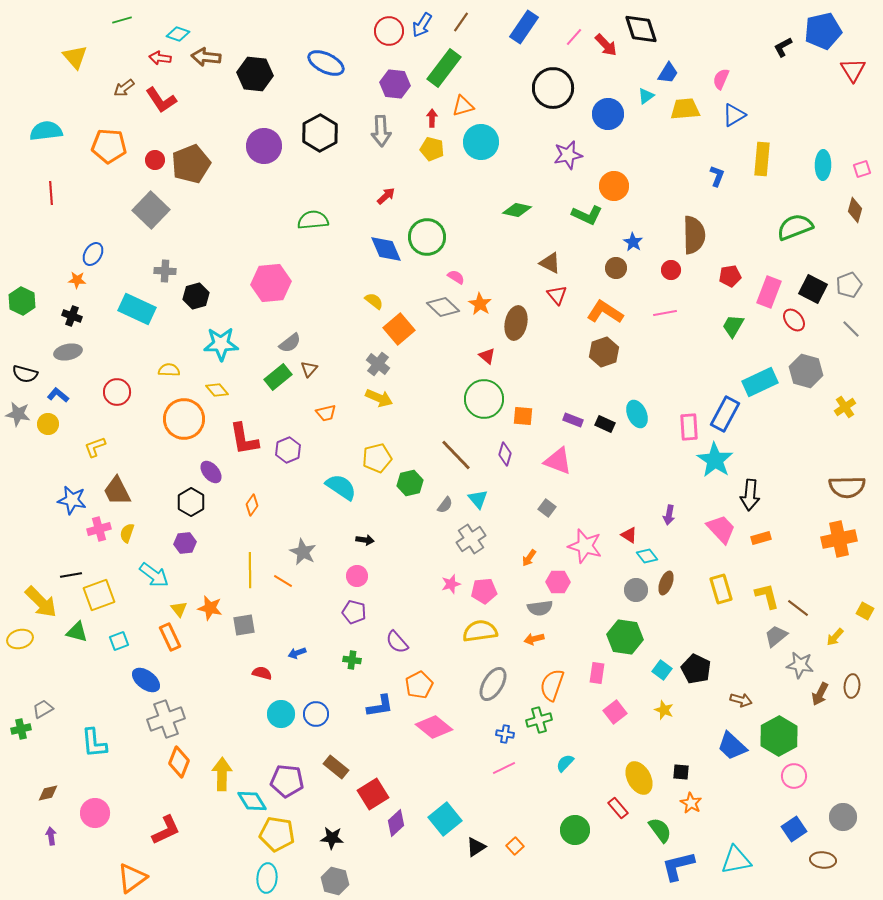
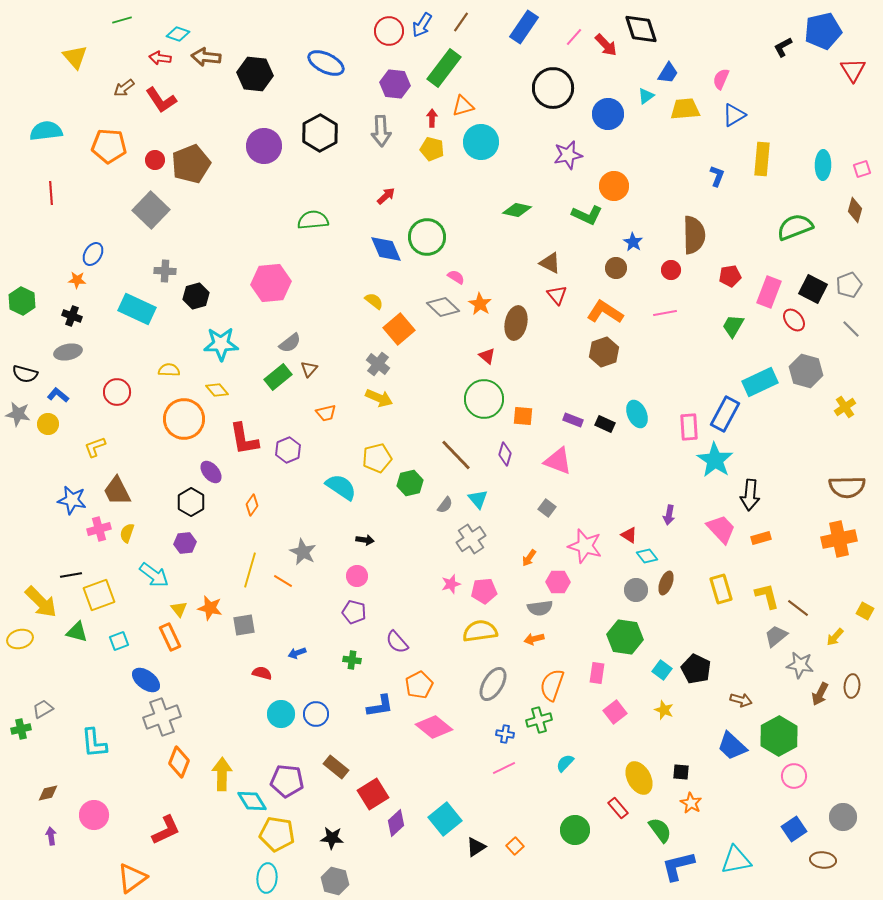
yellow line at (250, 570): rotated 16 degrees clockwise
gray cross at (166, 719): moved 4 px left, 2 px up
pink circle at (95, 813): moved 1 px left, 2 px down
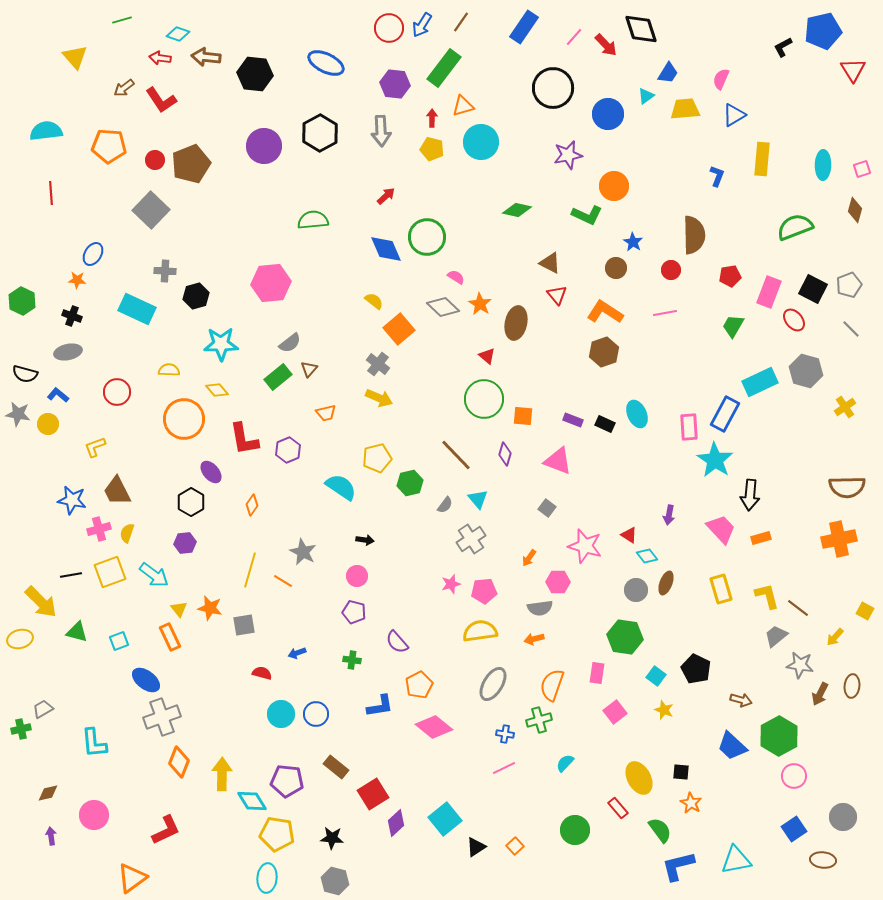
red circle at (389, 31): moved 3 px up
yellow square at (99, 595): moved 11 px right, 23 px up
cyan square at (662, 670): moved 6 px left, 6 px down
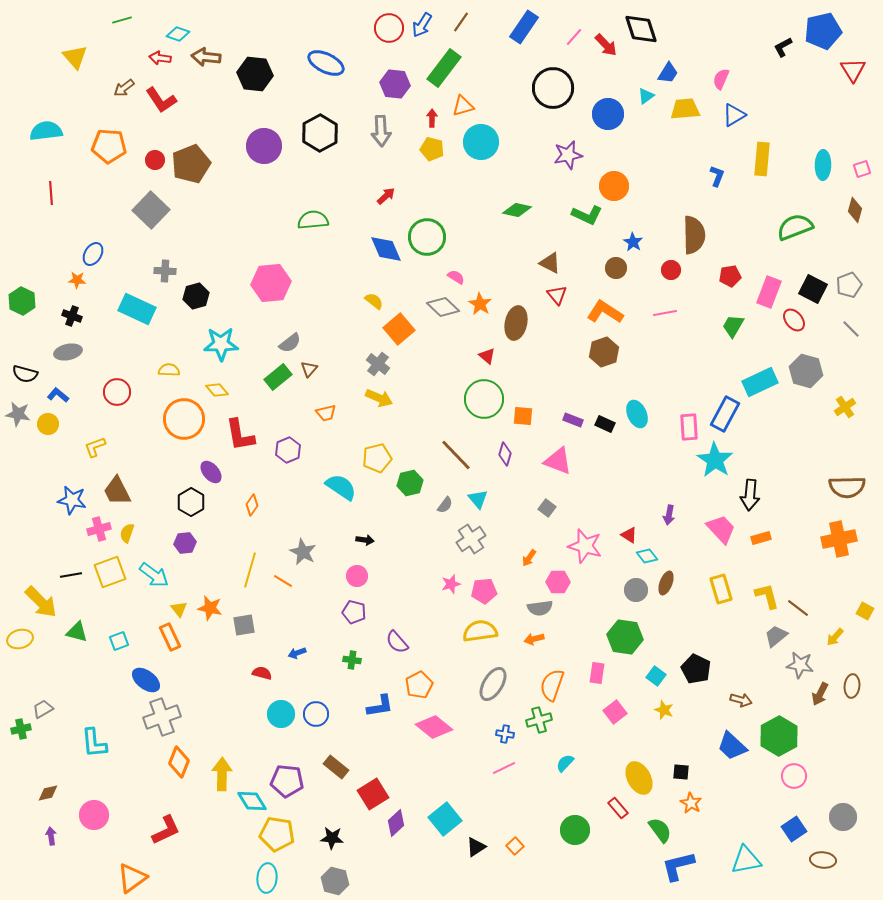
red L-shape at (244, 439): moved 4 px left, 4 px up
cyan triangle at (736, 860): moved 10 px right
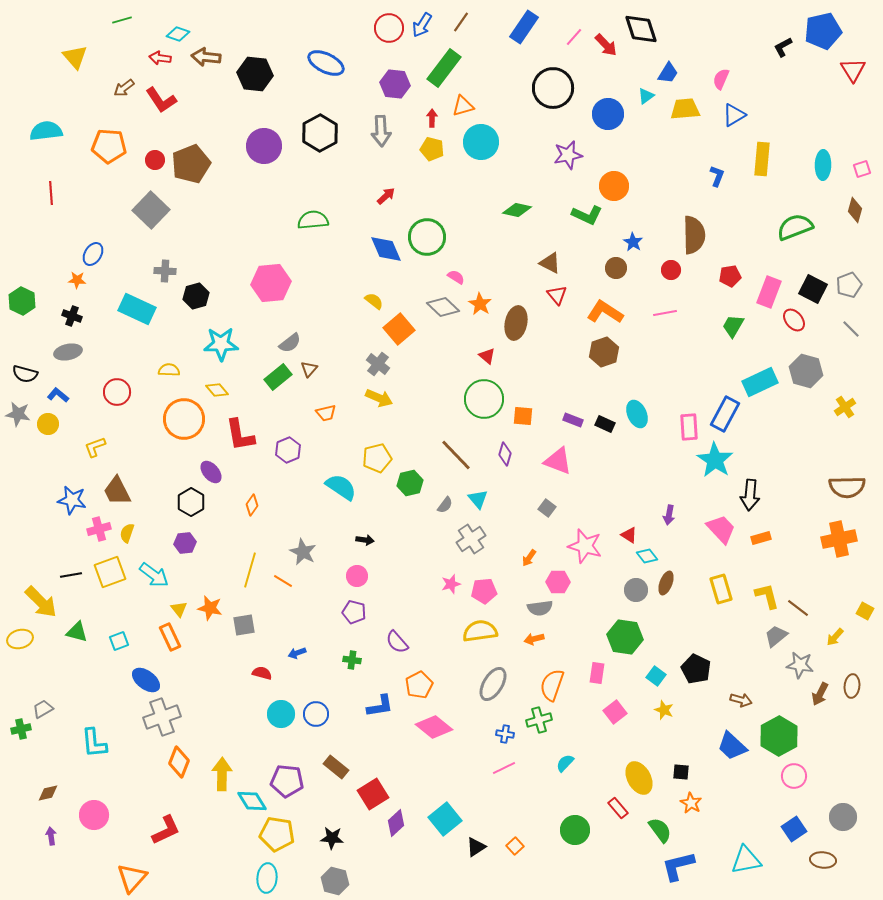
orange triangle at (132, 878): rotated 12 degrees counterclockwise
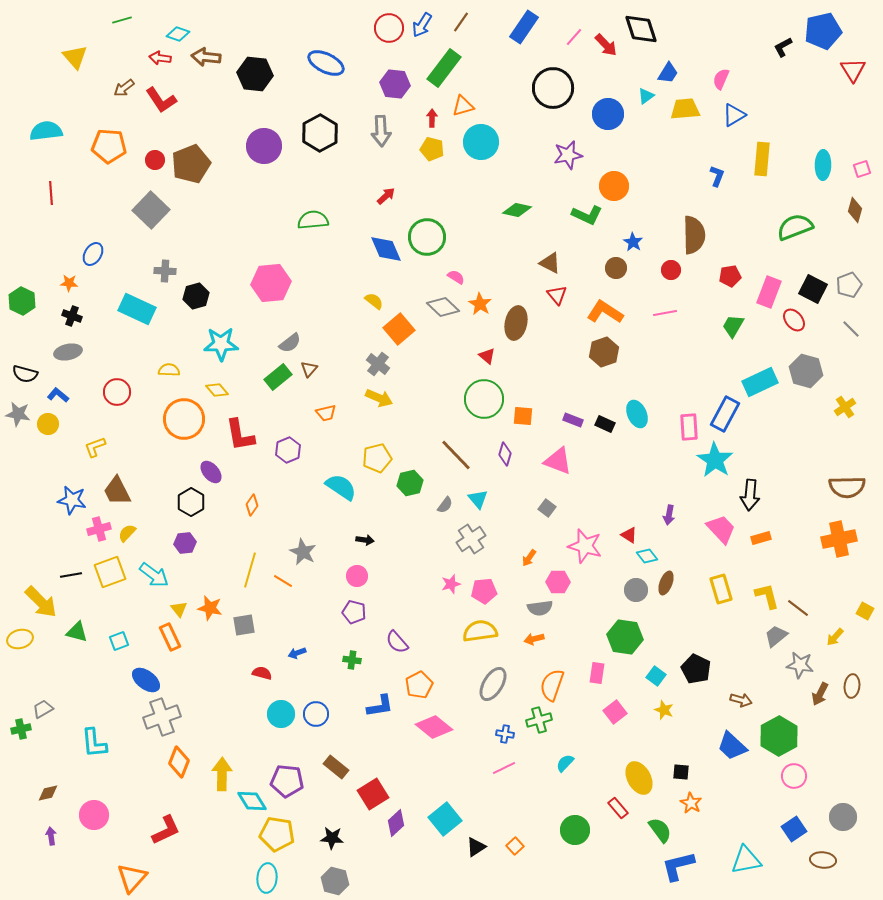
orange star at (77, 280): moved 8 px left, 3 px down
yellow semicircle at (127, 533): rotated 24 degrees clockwise
